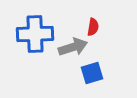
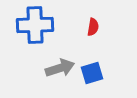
blue cross: moved 9 px up
gray arrow: moved 13 px left, 21 px down
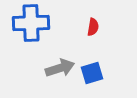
blue cross: moved 4 px left, 2 px up
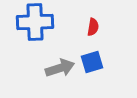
blue cross: moved 4 px right, 1 px up
blue square: moved 11 px up
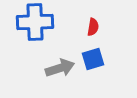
blue square: moved 1 px right, 3 px up
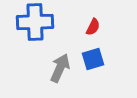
red semicircle: rotated 18 degrees clockwise
gray arrow: rotated 48 degrees counterclockwise
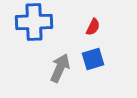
blue cross: moved 1 px left
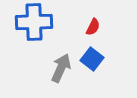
blue square: moved 1 px left; rotated 35 degrees counterclockwise
gray arrow: moved 1 px right
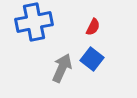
blue cross: rotated 9 degrees counterclockwise
gray arrow: moved 1 px right
